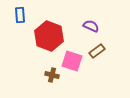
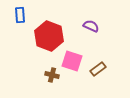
brown rectangle: moved 1 px right, 18 px down
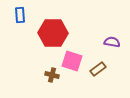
purple semicircle: moved 21 px right, 16 px down; rotated 14 degrees counterclockwise
red hexagon: moved 4 px right, 3 px up; rotated 20 degrees counterclockwise
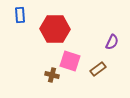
red hexagon: moved 2 px right, 4 px up
purple semicircle: rotated 105 degrees clockwise
pink square: moved 2 px left
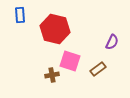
red hexagon: rotated 12 degrees clockwise
brown cross: rotated 24 degrees counterclockwise
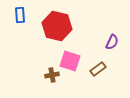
red hexagon: moved 2 px right, 3 px up
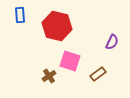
brown rectangle: moved 5 px down
brown cross: moved 3 px left, 1 px down; rotated 24 degrees counterclockwise
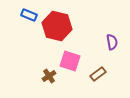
blue rectangle: moved 9 px right; rotated 63 degrees counterclockwise
purple semicircle: rotated 35 degrees counterclockwise
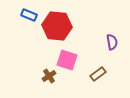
red hexagon: rotated 8 degrees counterclockwise
pink square: moved 3 px left, 1 px up
